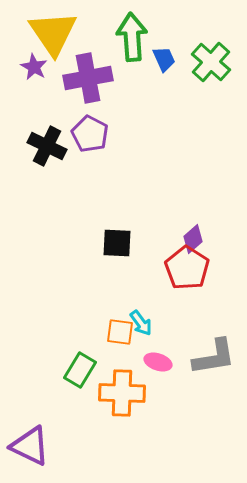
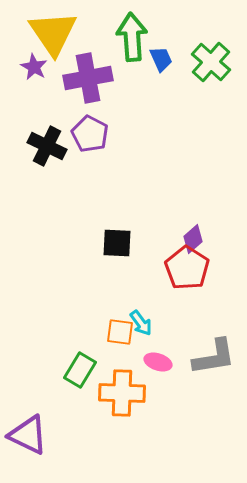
blue trapezoid: moved 3 px left
purple triangle: moved 2 px left, 11 px up
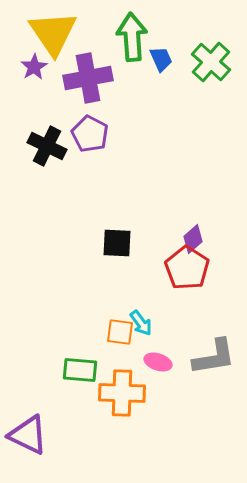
purple star: rotated 12 degrees clockwise
green rectangle: rotated 64 degrees clockwise
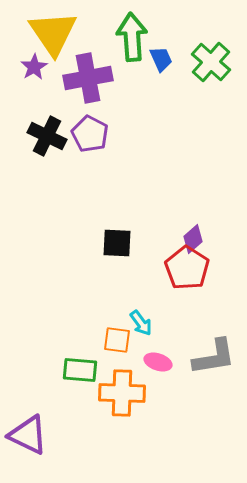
black cross: moved 10 px up
orange square: moved 3 px left, 8 px down
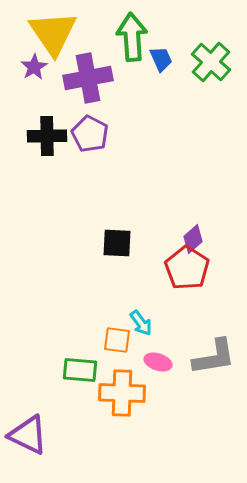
black cross: rotated 27 degrees counterclockwise
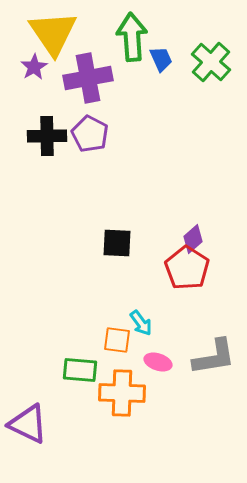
purple triangle: moved 11 px up
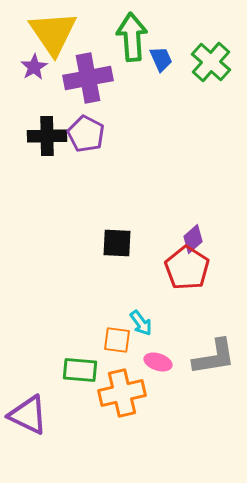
purple pentagon: moved 4 px left
orange cross: rotated 15 degrees counterclockwise
purple triangle: moved 9 px up
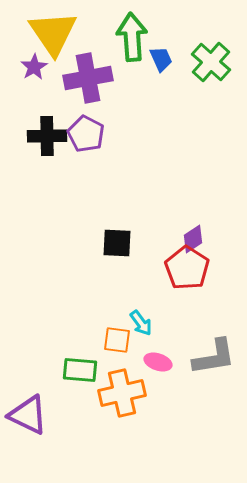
purple diamond: rotated 8 degrees clockwise
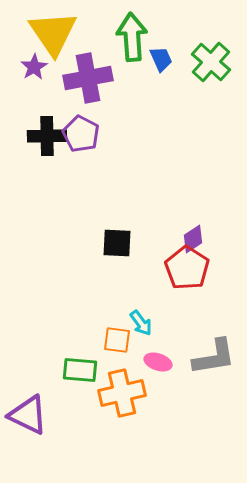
purple pentagon: moved 5 px left
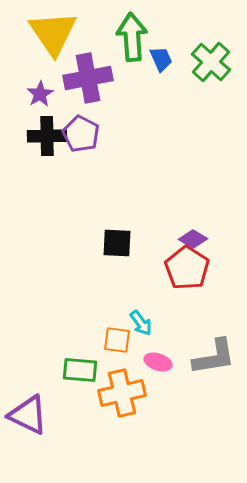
purple star: moved 6 px right, 27 px down
purple diamond: rotated 64 degrees clockwise
